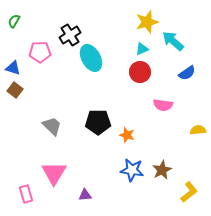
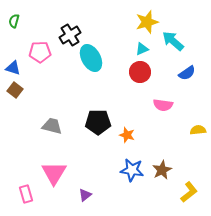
green semicircle: rotated 16 degrees counterclockwise
gray trapezoid: rotated 30 degrees counterclockwise
purple triangle: rotated 32 degrees counterclockwise
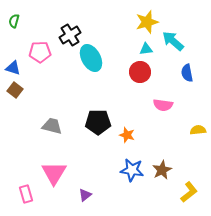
cyan triangle: moved 4 px right; rotated 16 degrees clockwise
blue semicircle: rotated 114 degrees clockwise
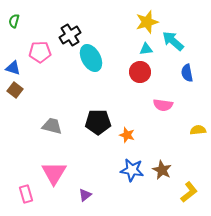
brown star: rotated 18 degrees counterclockwise
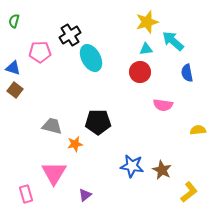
orange star: moved 52 px left, 9 px down; rotated 28 degrees counterclockwise
blue star: moved 4 px up
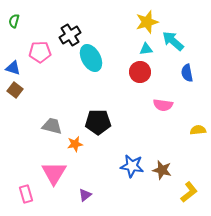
brown star: rotated 12 degrees counterclockwise
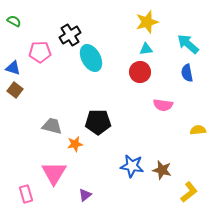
green semicircle: rotated 104 degrees clockwise
cyan arrow: moved 15 px right, 3 px down
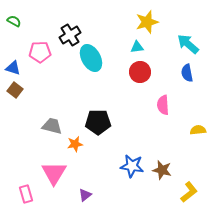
cyan triangle: moved 9 px left, 2 px up
pink semicircle: rotated 78 degrees clockwise
